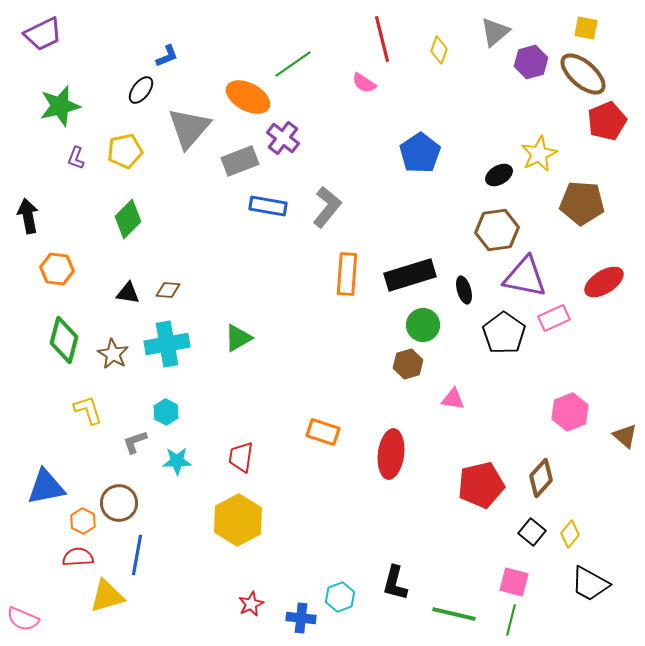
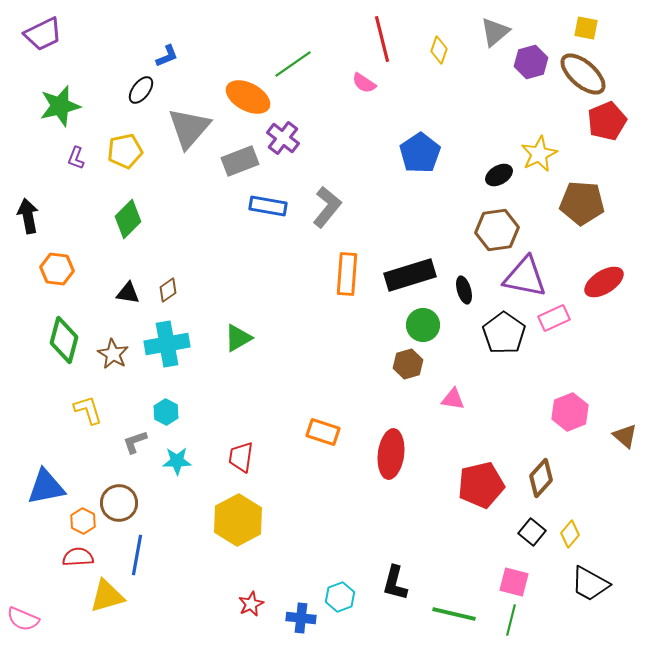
brown diamond at (168, 290): rotated 40 degrees counterclockwise
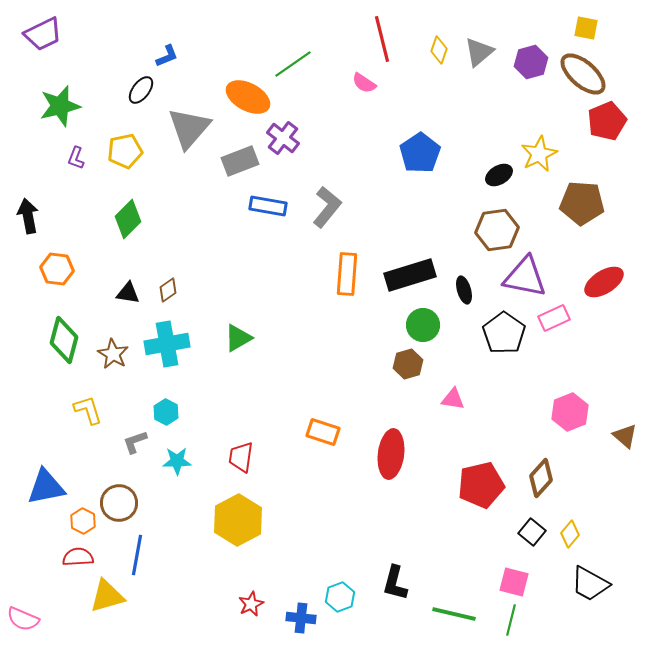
gray triangle at (495, 32): moved 16 px left, 20 px down
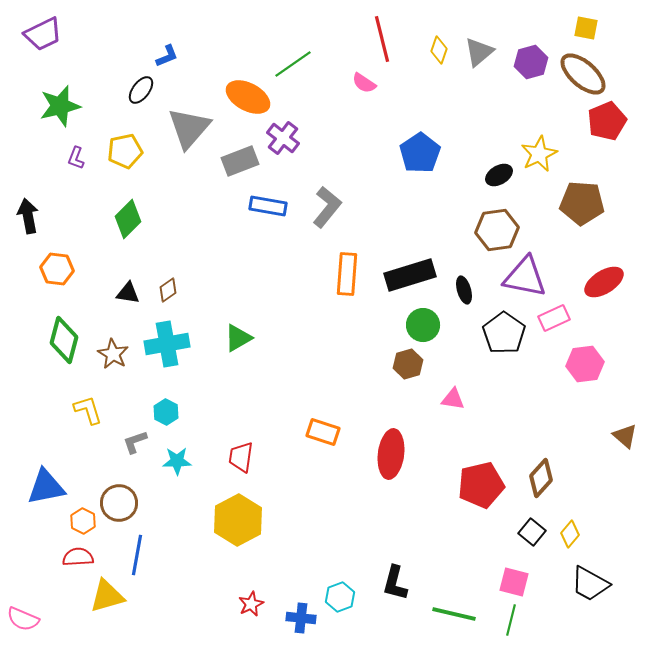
pink hexagon at (570, 412): moved 15 px right, 48 px up; rotated 15 degrees clockwise
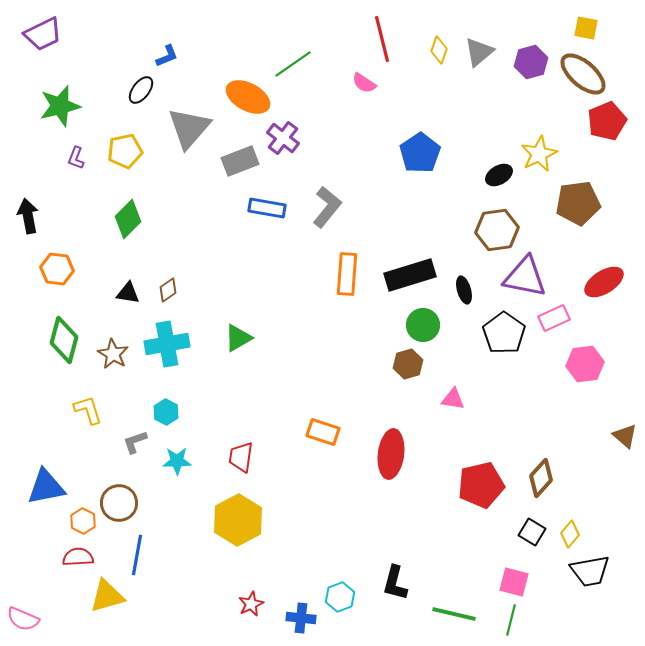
brown pentagon at (582, 203): moved 4 px left; rotated 12 degrees counterclockwise
blue rectangle at (268, 206): moved 1 px left, 2 px down
black square at (532, 532): rotated 8 degrees counterclockwise
black trapezoid at (590, 584): moved 13 px up; rotated 39 degrees counterclockwise
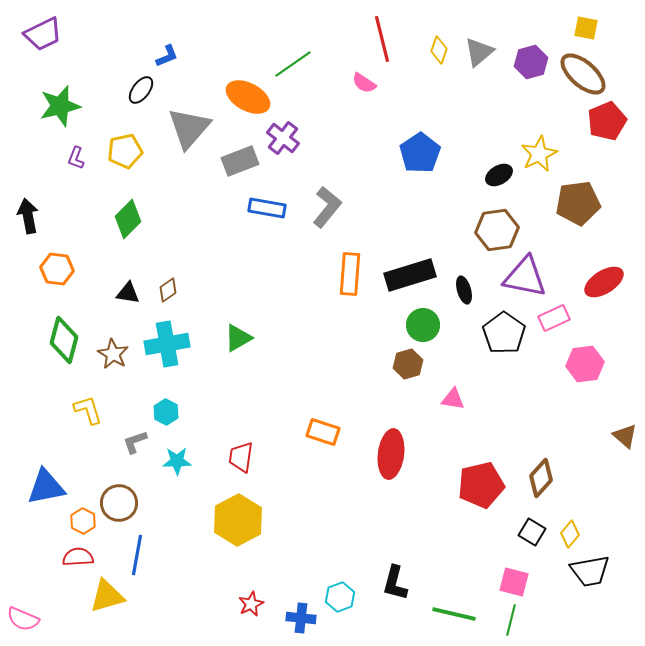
orange rectangle at (347, 274): moved 3 px right
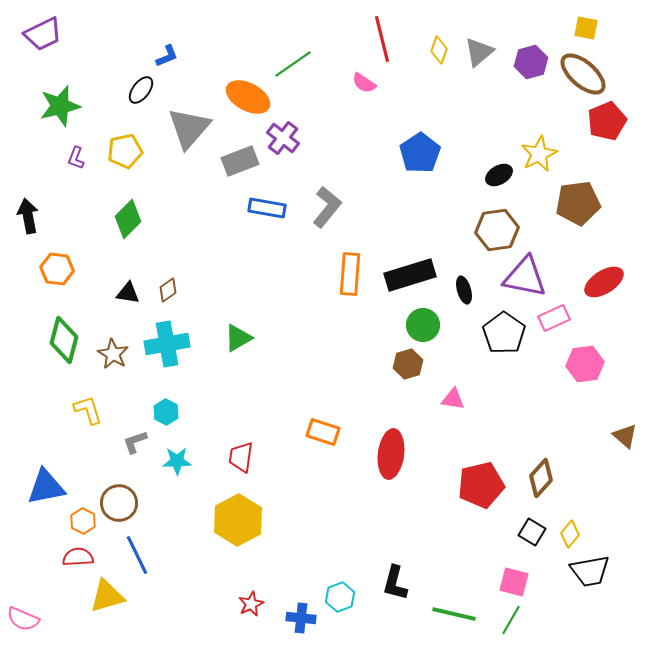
blue line at (137, 555): rotated 36 degrees counterclockwise
green line at (511, 620): rotated 16 degrees clockwise
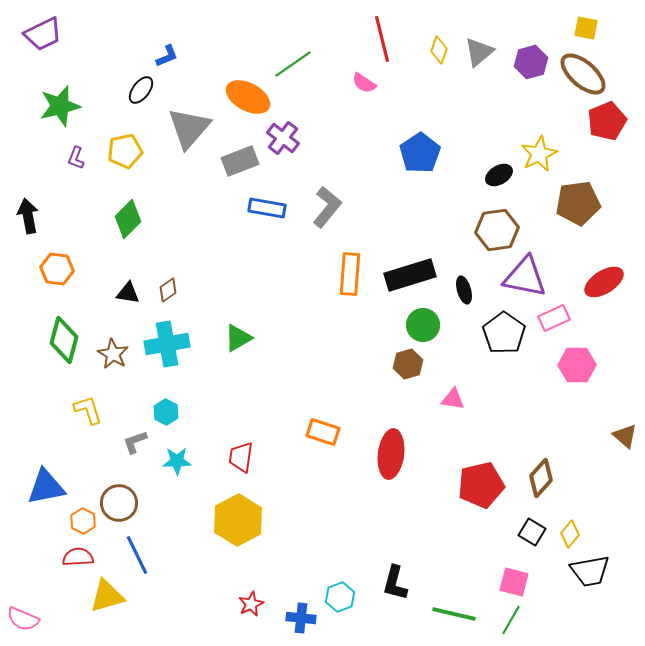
pink hexagon at (585, 364): moved 8 px left, 1 px down; rotated 6 degrees clockwise
